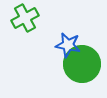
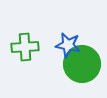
green cross: moved 29 px down; rotated 24 degrees clockwise
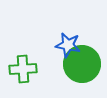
green cross: moved 2 px left, 22 px down
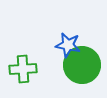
green circle: moved 1 px down
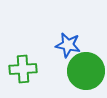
green circle: moved 4 px right, 6 px down
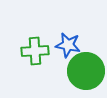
green cross: moved 12 px right, 18 px up
